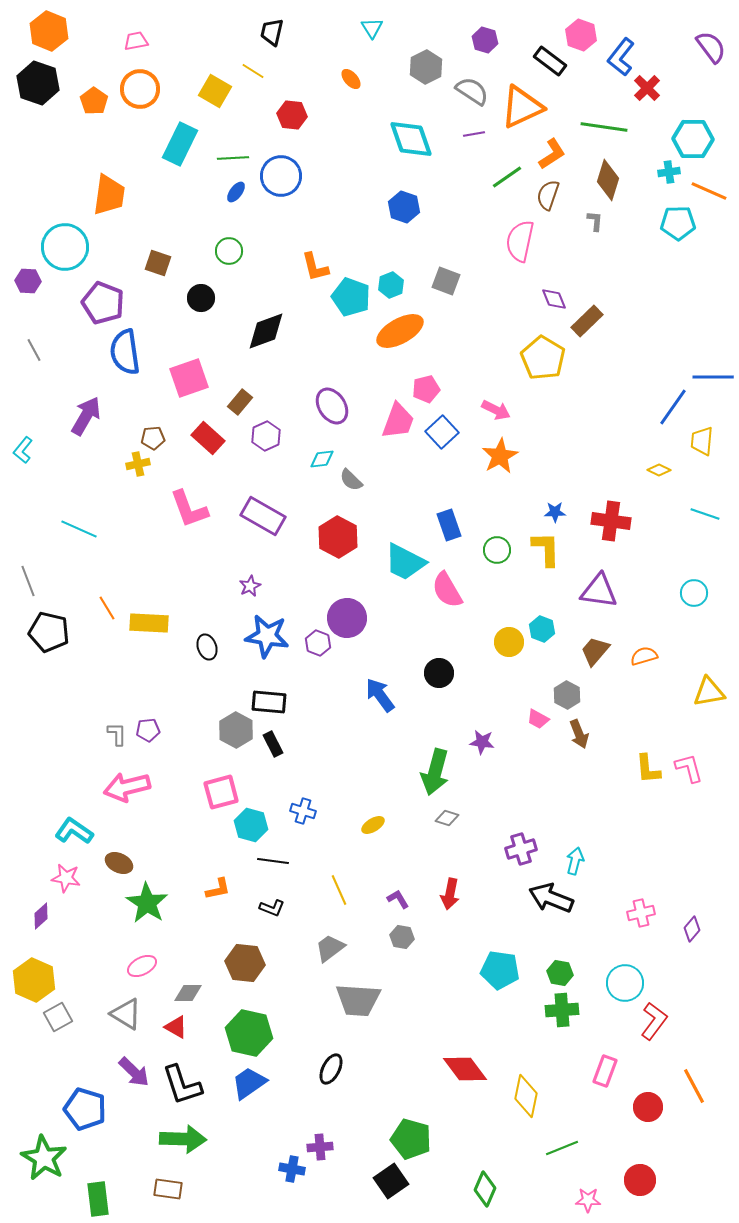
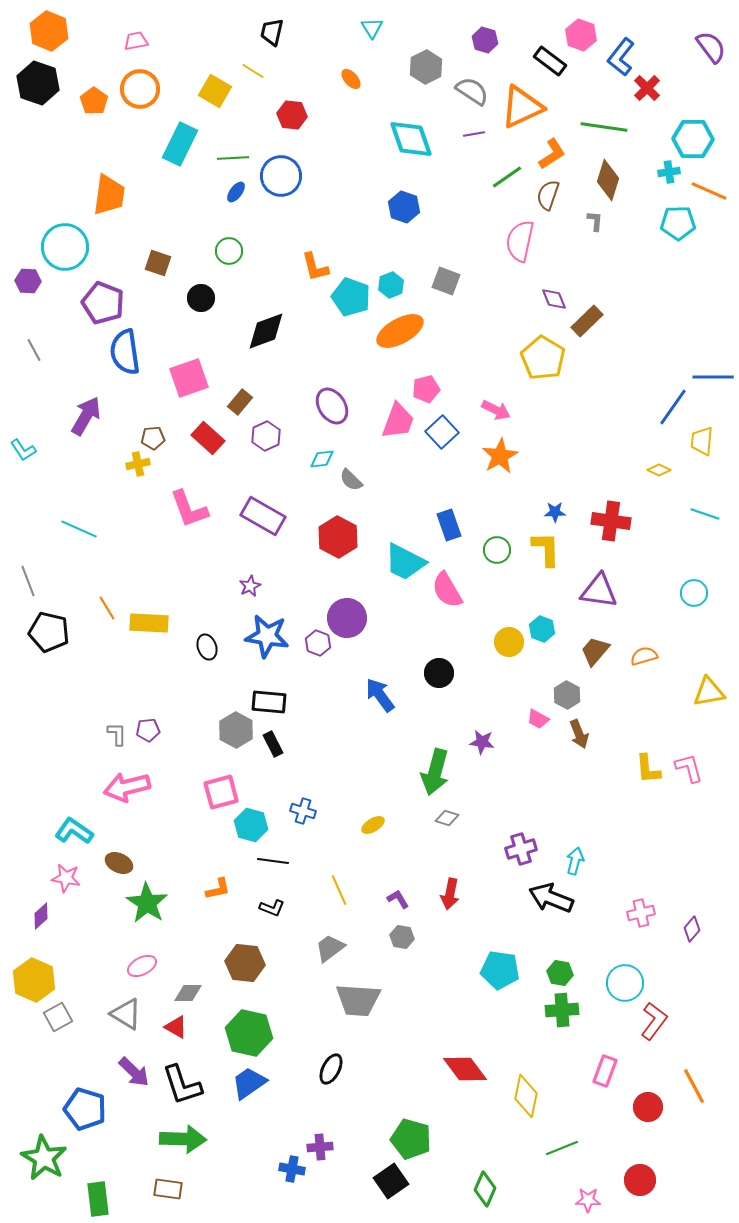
cyan L-shape at (23, 450): rotated 72 degrees counterclockwise
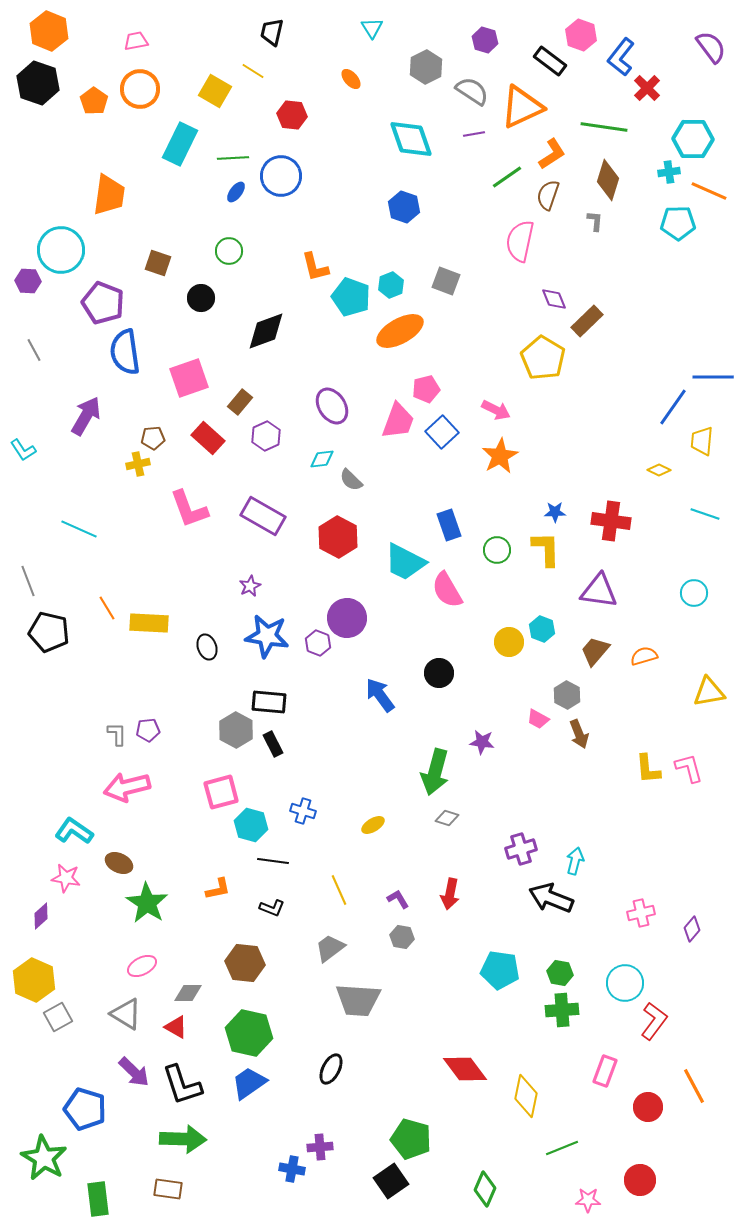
cyan circle at (65, 247): moved 4 px left, 3 px down
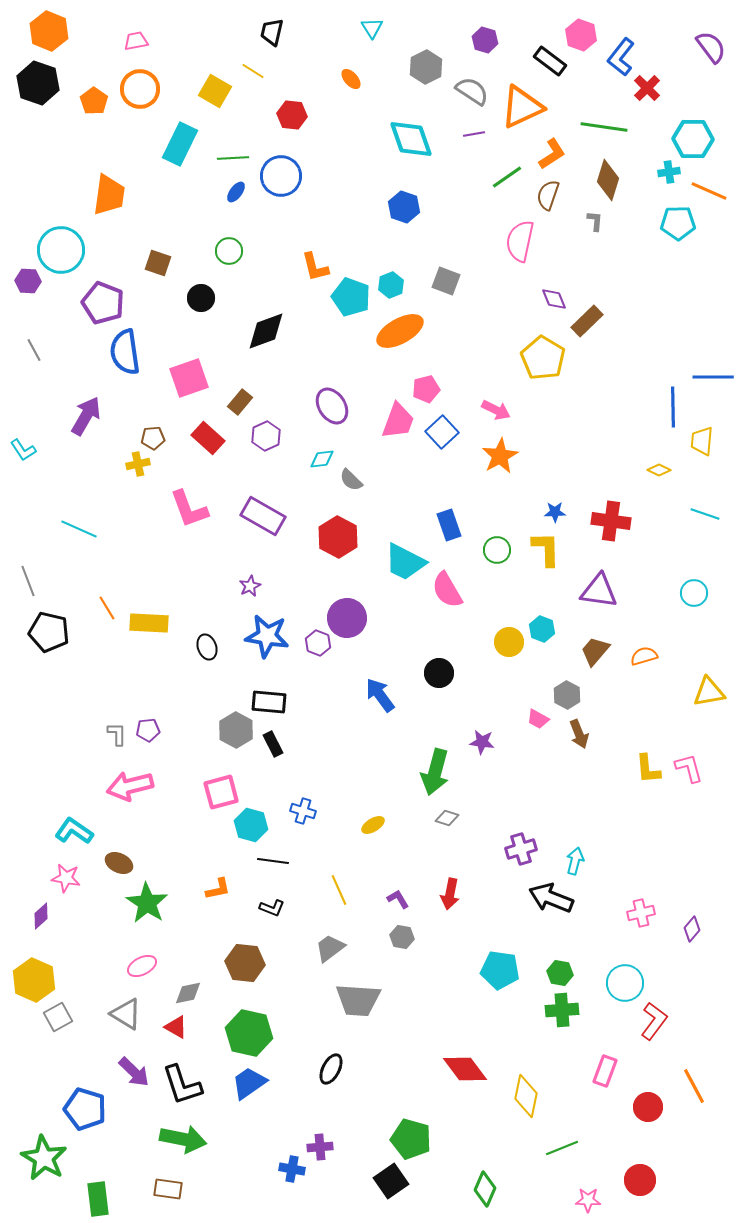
blue line at (673, 407): rotated 36 degrees counterclockwise
pink arrow at (127, 787): moved 3 px right, 1 px up
gray diamond at (188, 993): rotated 12 degrees counterclockwise
green arrow at (183, 1139): rotated 9 degrees clockwise
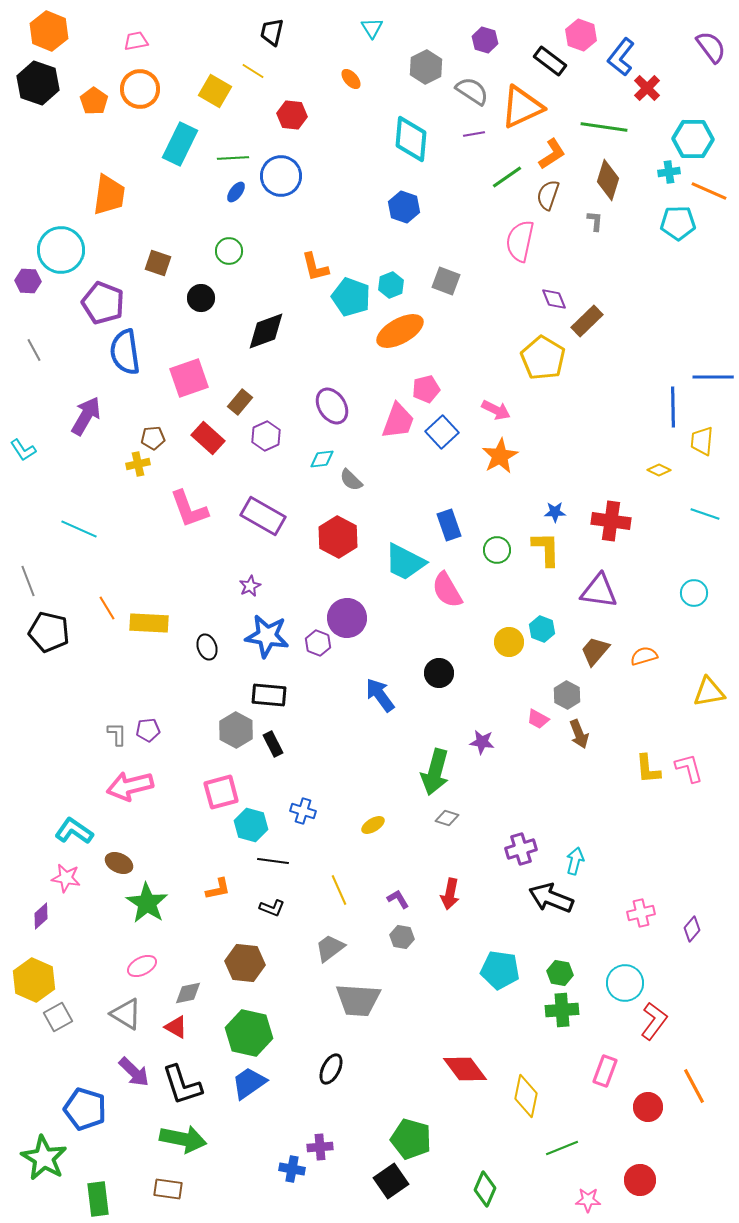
cyan diamond at (411, 139): rotated 24 degrees clockwise
black rectangle at (269, 702): moved 7 px up
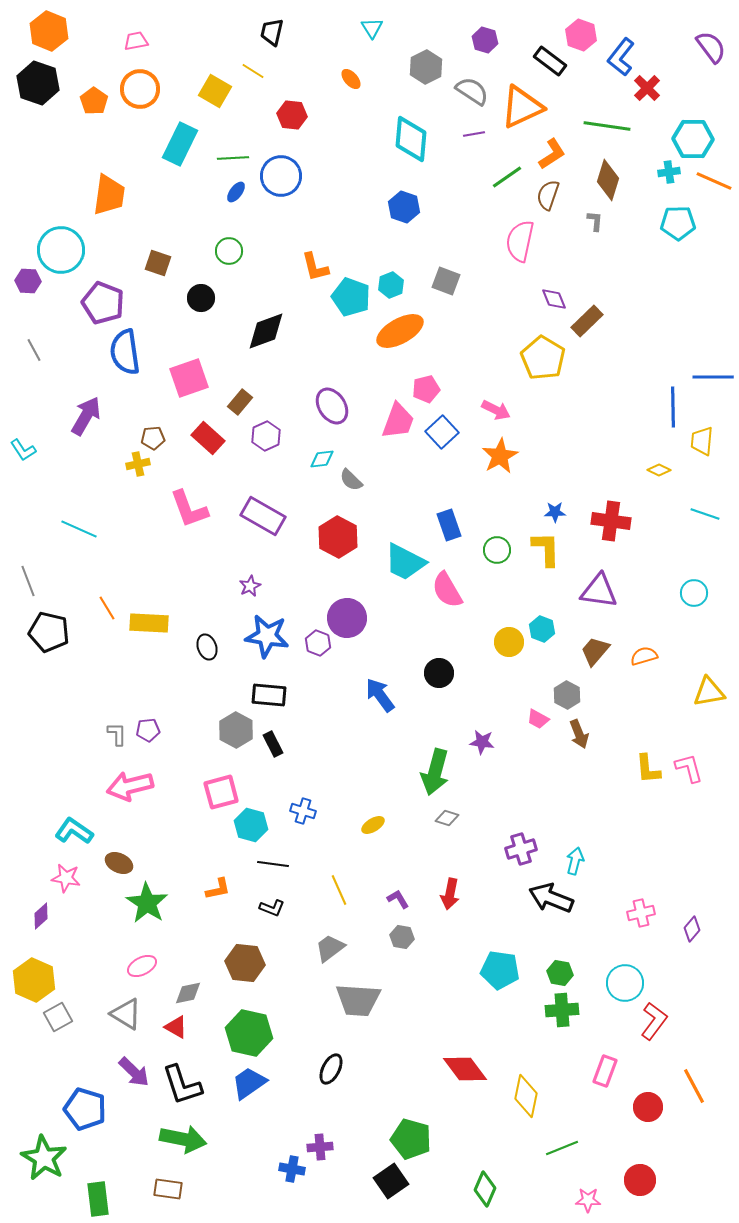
green line at (604, 127): moved 3 px right, 1 px up
orange line at (709, 191): moved 5 px right, 10 px up
black line at (273, 861): moved 3 px down
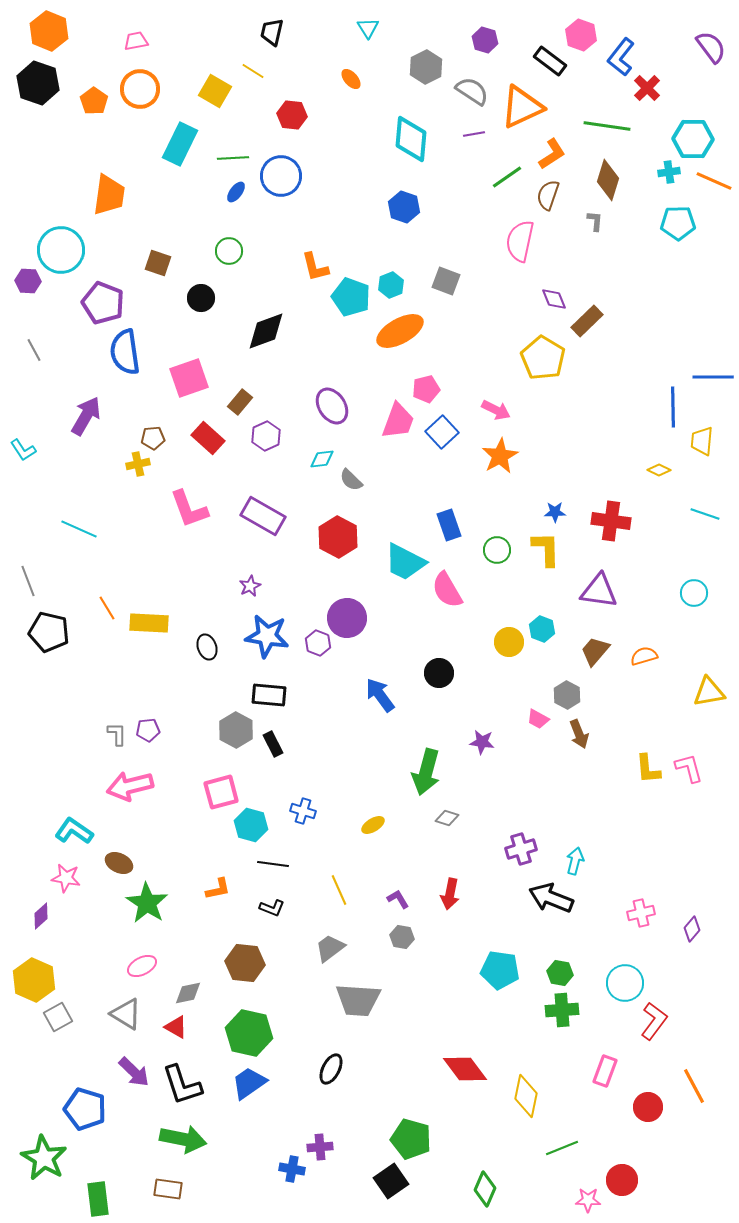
cyan triangle at (372, 28): moved 4 px left
green arrow at (435, 772): moved 9 px left
red circle at (640, 1180): moved 18 px left
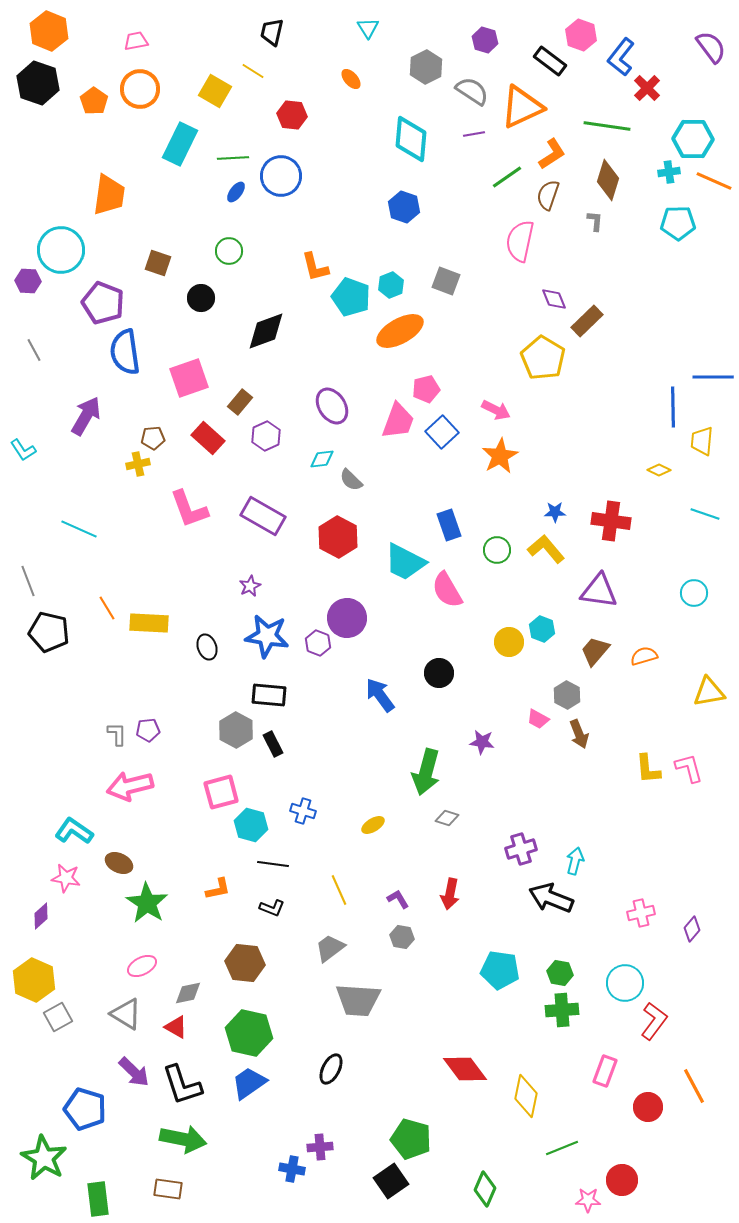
yellow L-shape at (546, 549): rotated 39 degrees counterclockwise
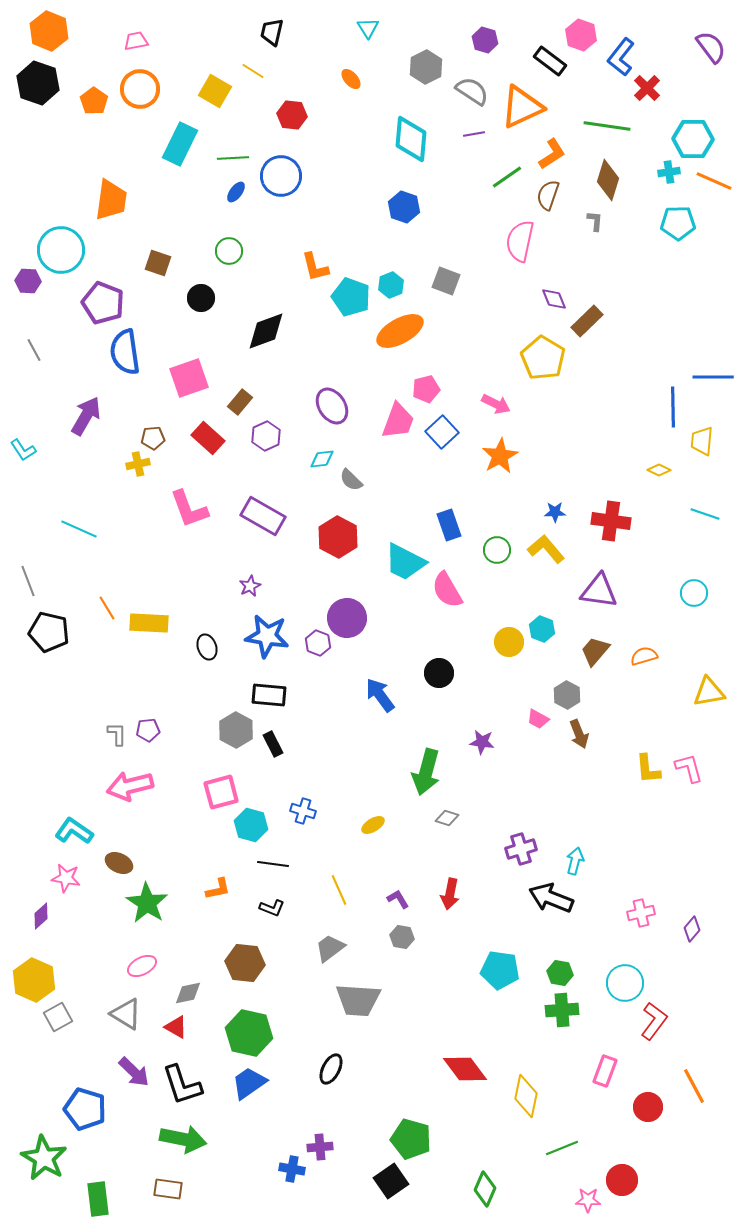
orange trapezoid at (109, 195): moved 2 px right, 5 px down
pink arrow at (496, 410): moved 6 px up
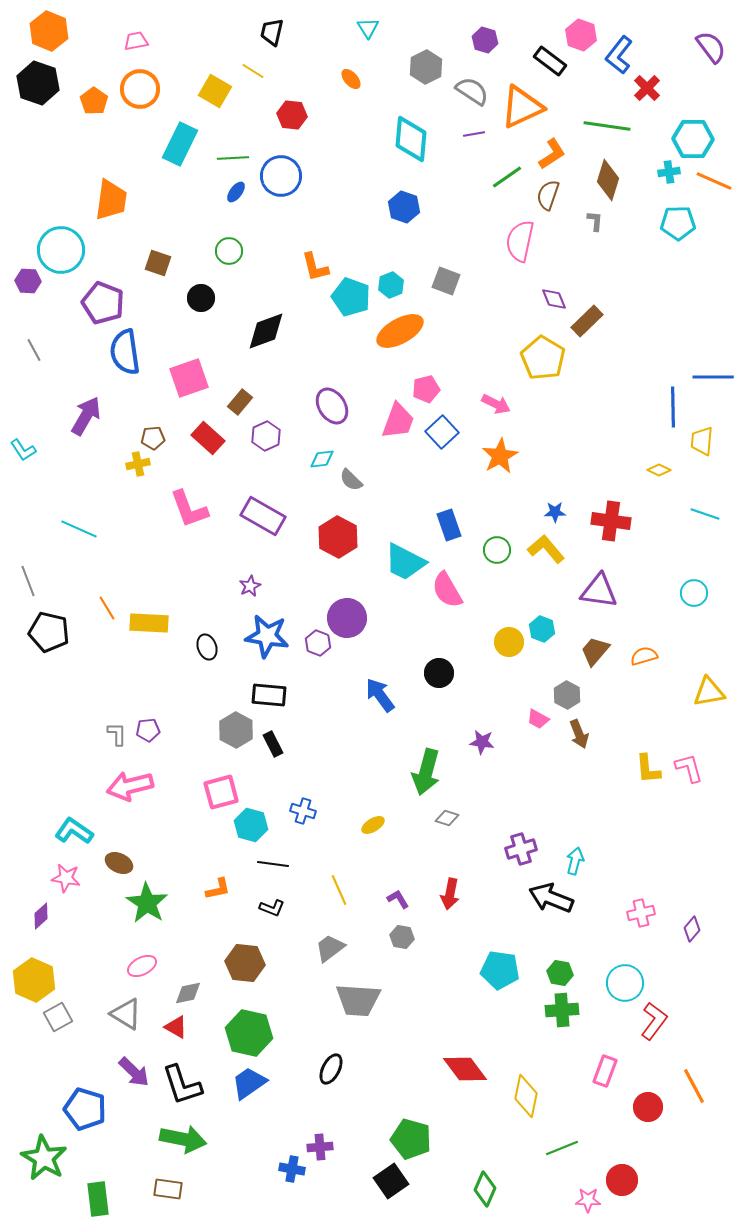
blue L-shape at (621, 57): moved 2 px left, 2 px up
